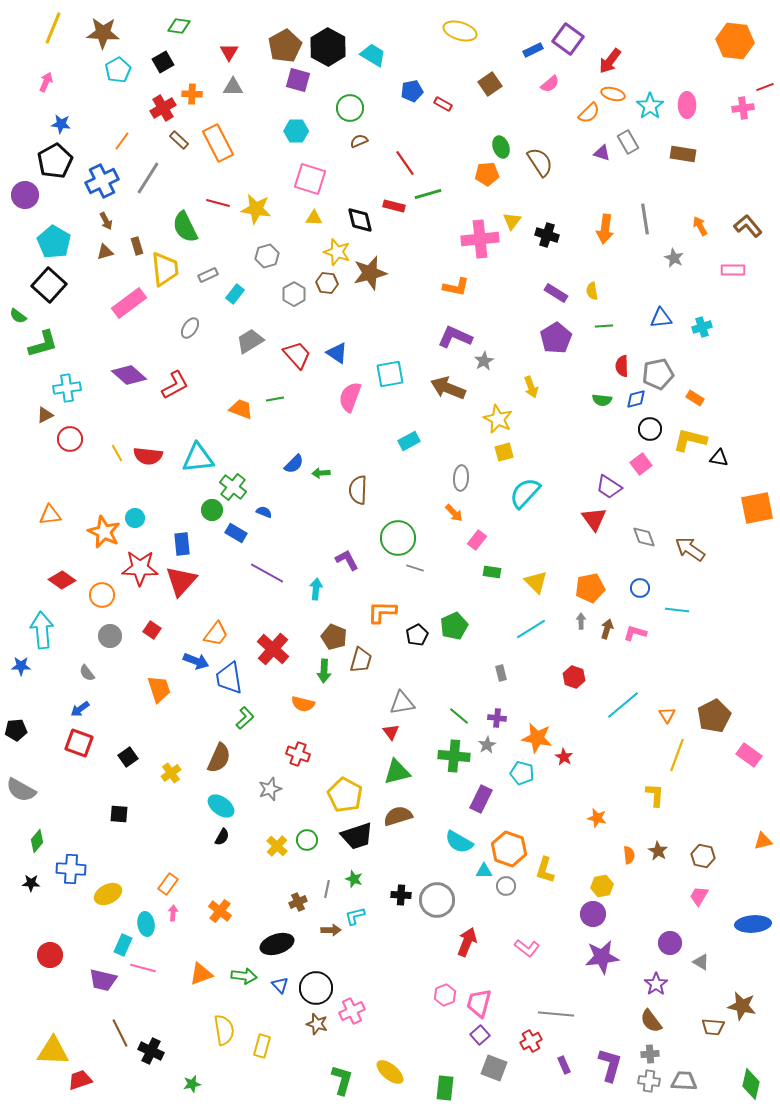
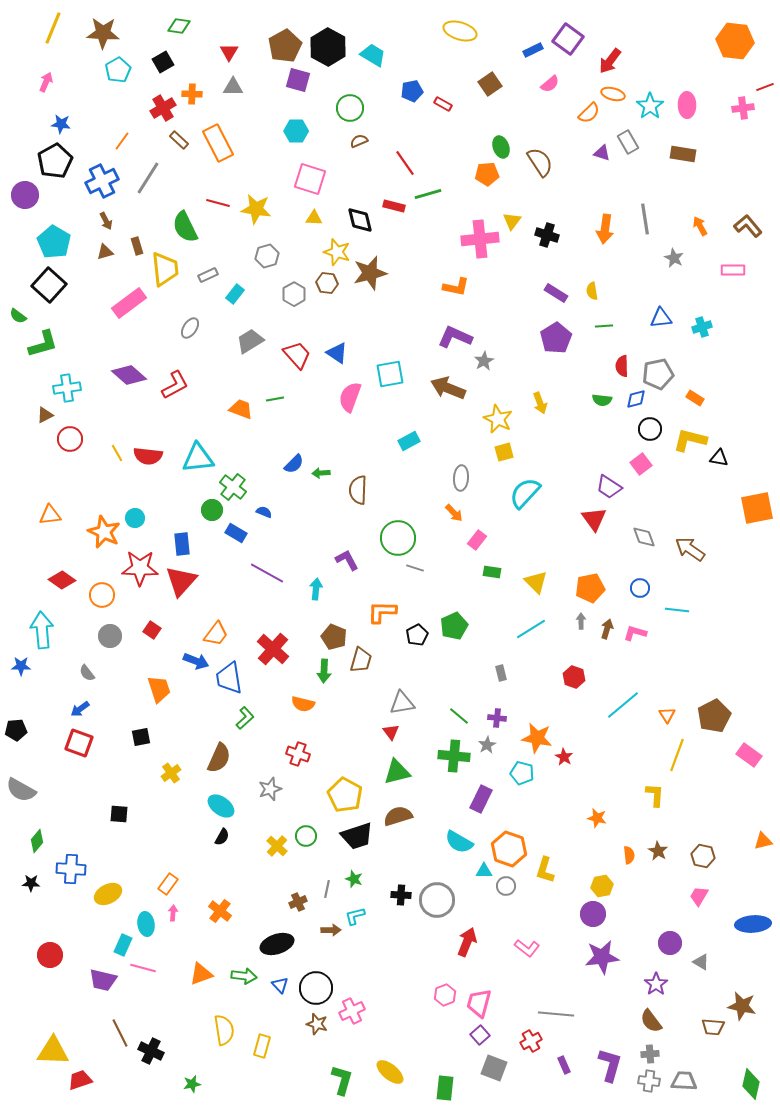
yellow arrow at (531, 387): moved 9 px right, 16 px down
black square at (128, 757): moved 13 px right, 20 px up; rotated 24 degrees clockwise
green circle at (307, 840): moved 1 px left, 4 px up
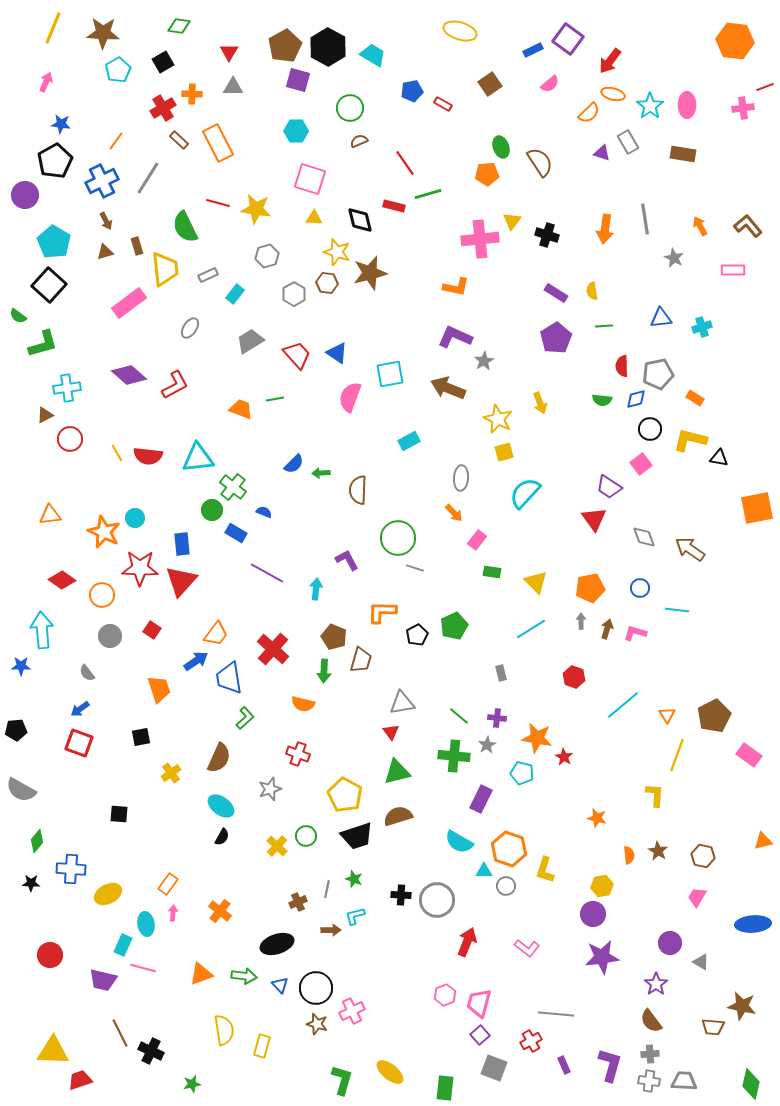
orange line at (122, 141): moved 6 px left
blue arrow at (196, 661): rotated 55 degrees counterclockwise
pink trapezoid at (699, 896): moved 2 px left, 1 px down
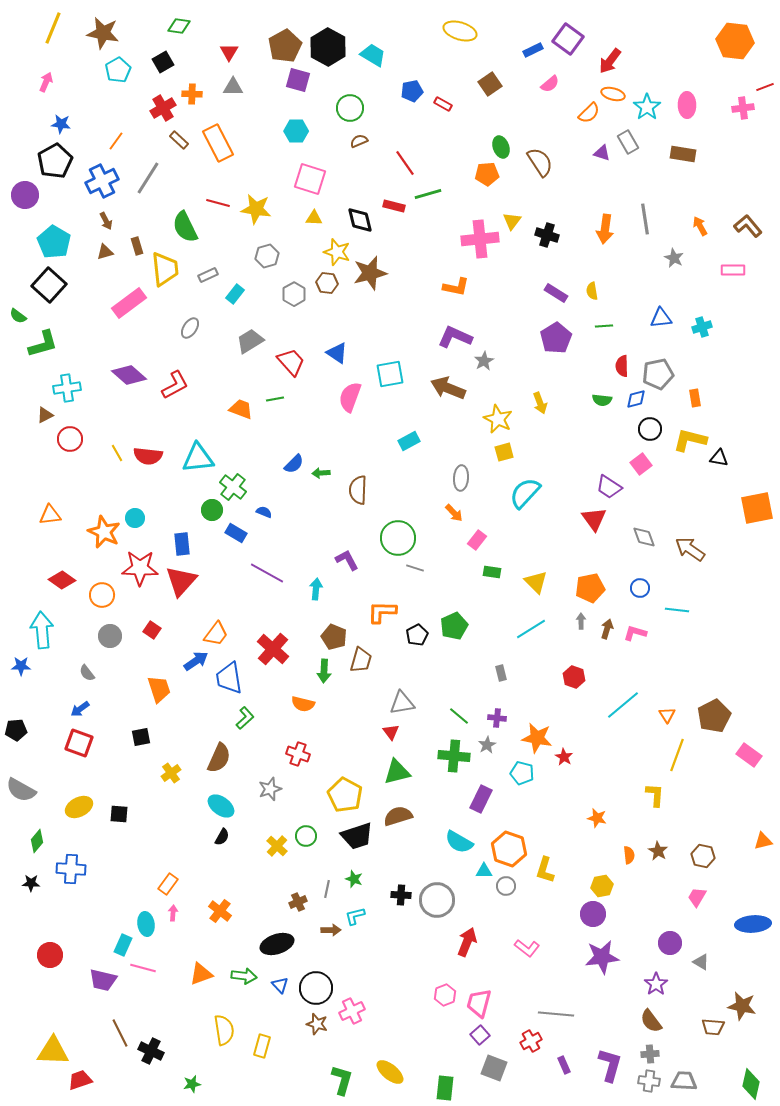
brown star at (103, 33): rotated 8 degrees clockwise
cyan star at (650, 106): moved 3 px left, 1 px down
red trapezoid at (297, 355): moved 6 px left, 7 px down
orange rectangle at (695, 398): rotated 48 degrees clockwise
yellow ellipse at (108, 894): moved 29 px left, 87 px up
